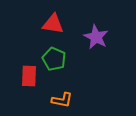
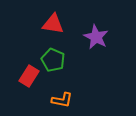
green pentagon: moved 1 px left, 1 px down
red rectangle: rotated 30 degrees clockwise
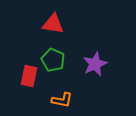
purple star: moved 1 px left, 27 px down; rotated 20 degrees clockwise
red rectangle: rotated 20 degrees counterclockwise
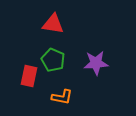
purple star: moved 1 px right, 1 px up; rotated 20 degrees clockwise
orange L-shape: moved 3 px up
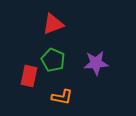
red triangle: rotated 30 degrees counterclockwise
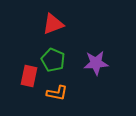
orange L-shape: moved 5 px left, 4 px up
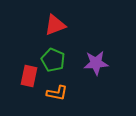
red triangle: moved 2 px right, 1 px down
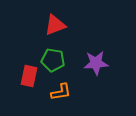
green pentagon: rotated 15 degrees counterclockwise
orange L-shape: moved 4 px right, 1 px up; rotated 20 degrees counterclockwise
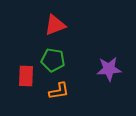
purple star: moved 13 px right, 6 px down
red rectangle: moved 3 px left; rotated 10 degrees counterclockwise
orange L-shape: moved 2 px left, 1 px up
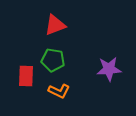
orange L-shape: rotated 35 degrees clockwise
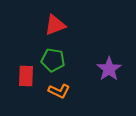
purple star: rotated 30 degrees counterclockwise
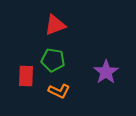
purple star: moved 3 px left, 3 px down
